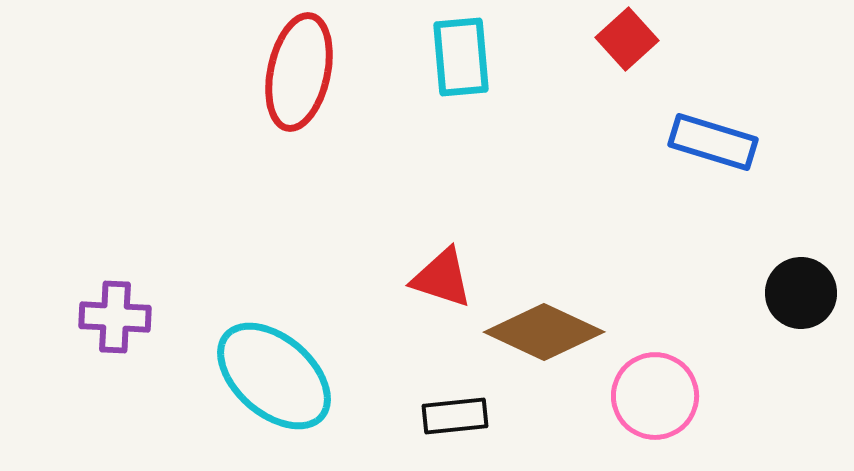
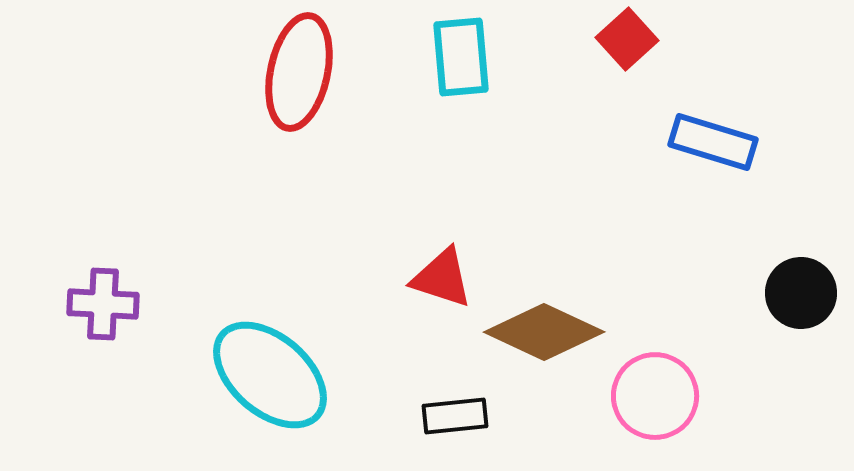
purple cross: moved 12 px left, 13 px up
cyan ellipse: moved 4 px left, 1 px up
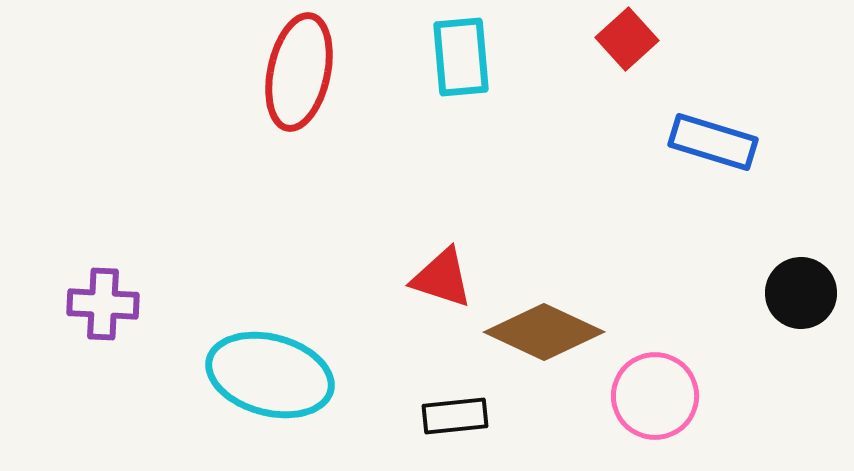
cyan ellipse: rotated 26 degrees counterclockwise
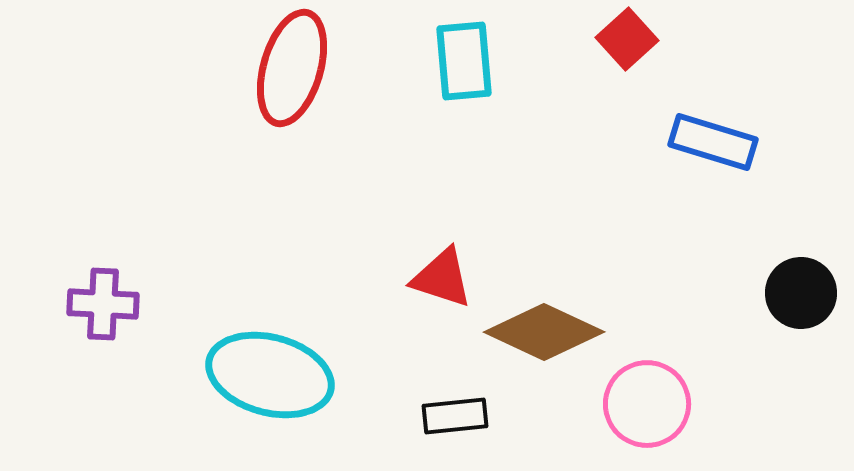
cyan rectangle: moved 3 px right, 4 px down
red ellipse: moved 7 px left, 4 px up; rotated 4 degrees clockwise
pink circle: moved 8 px left, 8 px down
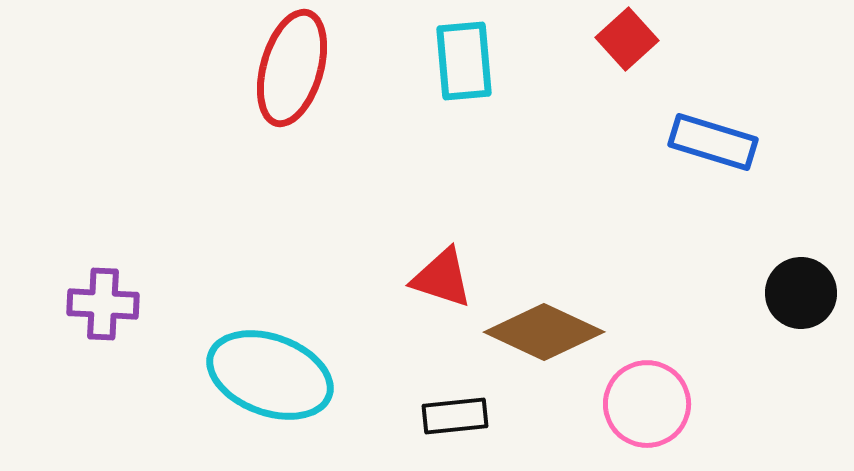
cyan ellipse: rotated 5 degrees clockwise
